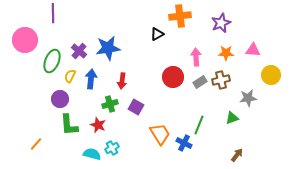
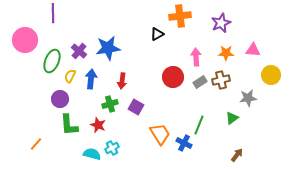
green triangle: rotated 16 degrees counterclockwise
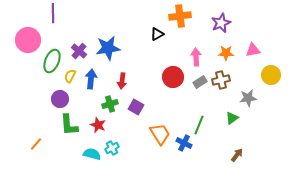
pink circle: moved 3 px right
pink triangle: rotated 14 degrees counterclockwise
